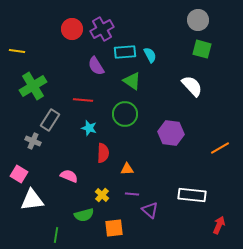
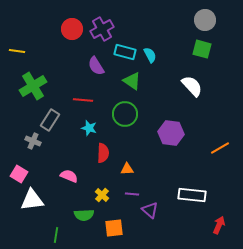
gray circle: moved 7 px right
cyan rectangle: rotated 20 degrees clockwise
green semicircle: rotated 12 degrees clockwise
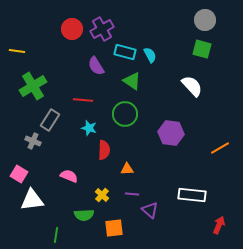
red semicircle: moved 1 px right, 3 px up
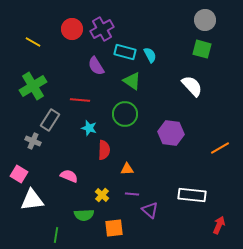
yellow line: moved 16 px right, 9 px up; rotated 21 degrees clockwise
red line: moved 3 px left
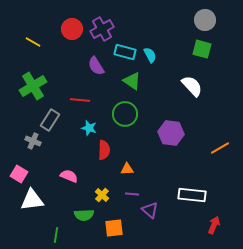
red arrow: moved 5 px left
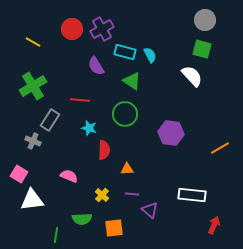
white semicircle: moved 10 px up
green semicircle: moved 2 px left, 4 px down
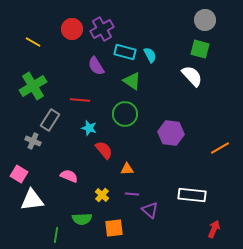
green square: moved 2 px left
red semicircle: rotated 42 degrees counterclockwise
red arrow: moved 4 px down
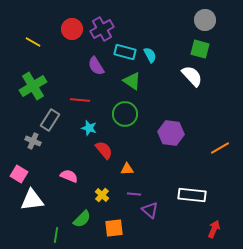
purple line: moved 2 px right
green semicircle: rotated 42 degrees counterclockwise
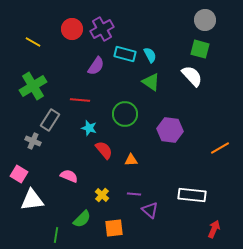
cyan rectangle: moved 2 px down
purple semicircle: rotated 114 degrees counterclockwise
green triangle: moved 19 px right, 1 px down
purple hexagon: moved 1 px left, 3 px up
orange triangle: moved 4 px right, 9 px up
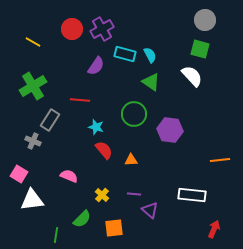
green circle: moved 9 px right
cyan star: moved 7 px right, 1 px up
orange line: moved 12 px down; rotated 24 degrees clockwise
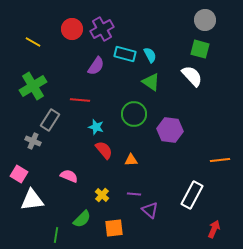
white rectangle: rotated 68 degrees counterclockwise
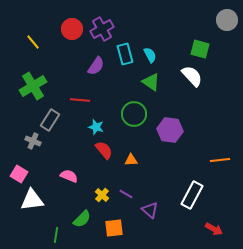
gray circle: moved 22 px right
yellow line: rotated 21 degrees clockwise
cyan rectangle: rotated 60 degrees clockwise
purple line: moved 8 px left; rotated 24 degrees clockwise
red arrow: rotated 96 degrees clockwise
